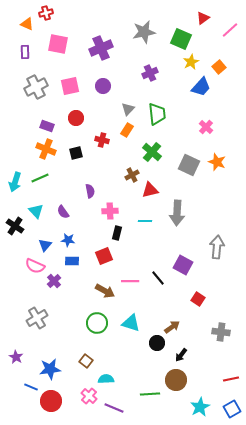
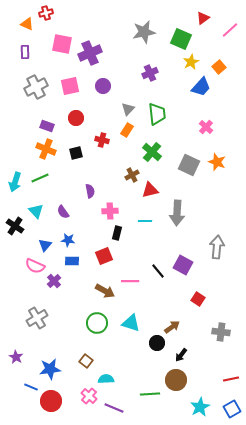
pink square at (58, 44): moved 4 px right
purple cross at (101, 48): moved 11 px left, 5 px down
black line at (158, 278): moved 7 px up
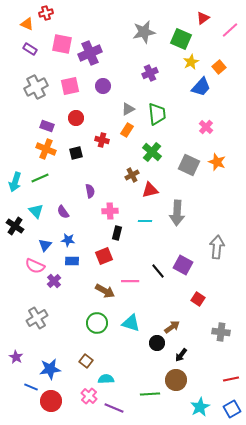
purple rectangle at (25, 52): moved 5 px right, 3 px up; rotated 56 degrees counterclockwise
gray triangle at (128, 109): rotated 16 degrees clockwise
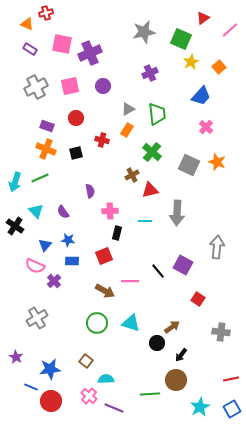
blue trapezoid at (201, 87): moved 9 px down
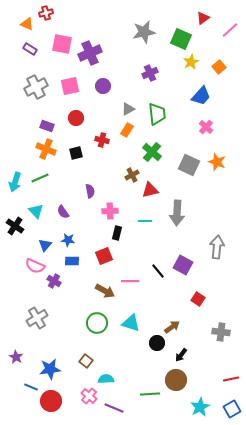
purple cross at (54, 281): rotated 16 degrees counterclockwise
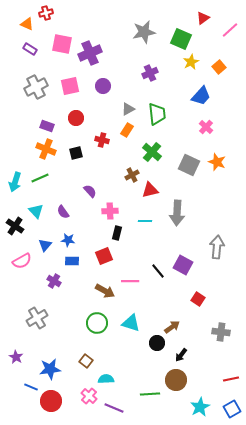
purple semicircle at (90, 191): rotated 32 degrees counterclockwise
pink semicircle at (35, 266): moved 13 px left, 5 px up; rotated 54 degrees counterclockwise
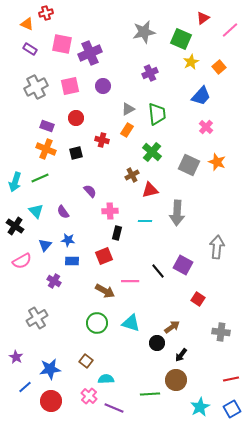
blue line at (31, 387): moved 6 px left; rotated 64 degrees counterclockwise
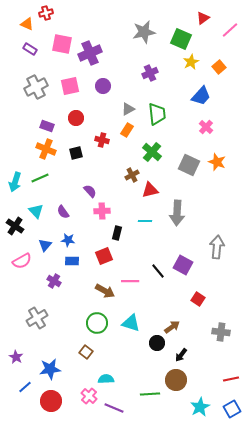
pink cross at (110, 211): moved 8 px left
brown square at (86, 361): moved 9 px up
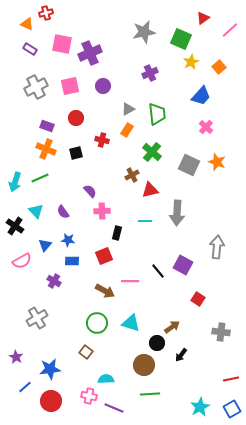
brown circle at (176, 380): moved 32 px left, 15 px up
pink cross at (89, 396): rotated 28 degrees counterclockwise
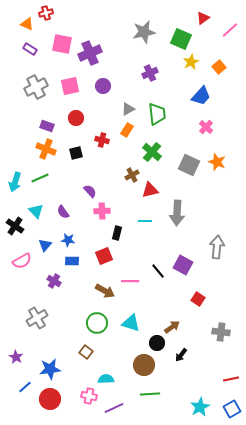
red circle at (51, 401): moved 1 px left, 2 px up
purple line at (114, 408): rotated 48 degrees counterclockwise
